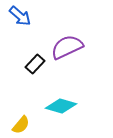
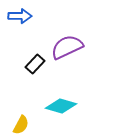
blue arrow: rotated 40 degrees counterclockwise
yellow semicircle: rotated 12 degrees counterclockwise
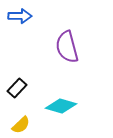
purple semicircle: rotated 80 degrees counterclockwise
black rectangle: moved 18 px left, 24 px down
yellow semicircle: rotated 18 degrees clockwise
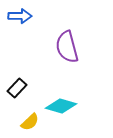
yellow semicircle: moved 9 px right, 3 px up
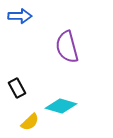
black rectangle: rotated 72 degrees counterclockwise
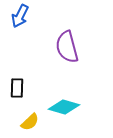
blue arrow: rotated 115 degrees clockwise
black rectangle: rotated 30 degrees clockwise
cyan diamond: moved 3 px right, 1 px down
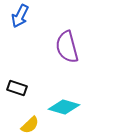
black rectangle: rotated 72 degrees counterclockwise
yellow semicircle: moved 3 px down
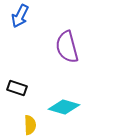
yellow semicircle: rotated 48 degrees counterclockwise
